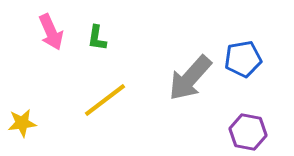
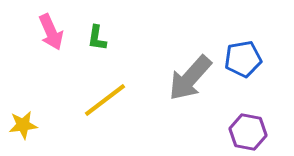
yellow star: moved 1 px right, 2 px down
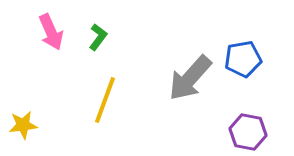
green L-shape: moved 1 px right, 1 px up; rotated 152 degrees counterclockwise
yellow line: rotated 33 degrees counterclockwise
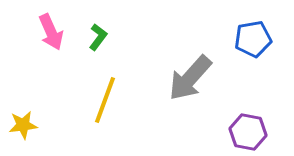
blue pentagon: moved 10 px right, 20 px up
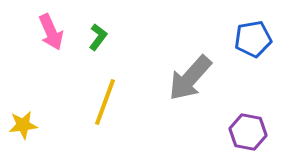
yellow line: moved 2 px down
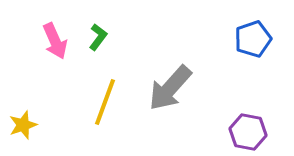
pink arrow: moved 4 px right, 9 px down
blue pentagon: rotated 9 degrees counterclockwise
gray arrow: moved 20 px left, 10 px down
yellow star: rotated 12 degrees counterclockwise
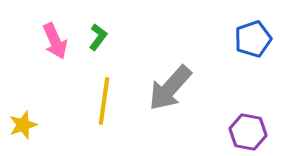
yellow line: moved 1 px left, 1 px up; rotated 12 degrees counterclockwise
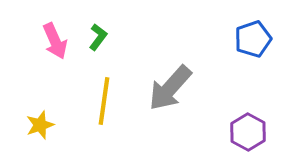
yellow star: moved 17 px right
purple hexagon: rotated 18 degrees clockwise
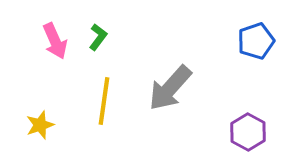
blue pentagon: moved 3 px right, 2 px down
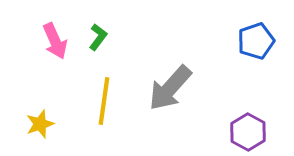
yellow star: moved 1 px up
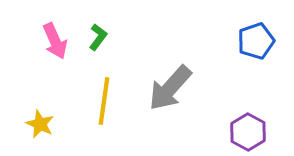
yellow star: rotated 28 degrees counterclockwise
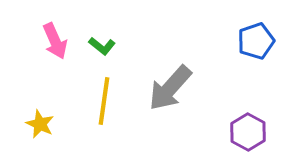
green L-shape: moved 4 px right, 9 px down; rotated 92 degrees clockwise
